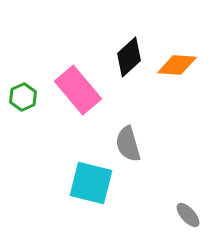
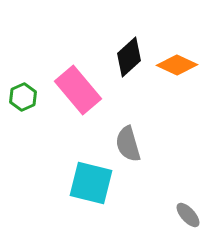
orange diamond: rotated 21 degrees clockwise
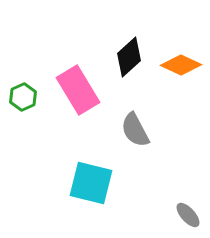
orange diamond: moved 4 px right
pink rectangle: rotated 9 degrees clockwise
gray semicircle: moved 7 px right, 14 px up; rotated 12 degrees counterclockwise
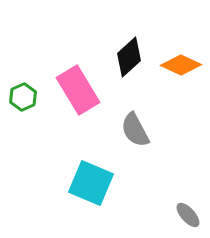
cyan square: rotated 9 degrees clockwise
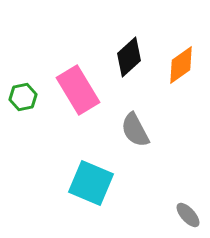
orange diamond: rotated 60 degrees counterclockwise
green hexagon: rotated 12 degrees clockwise
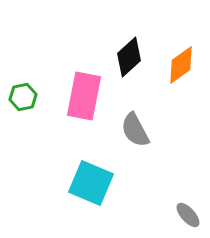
pink rectangle: moved 6 px right, 6 px down; rotated 42 degrees clockwise
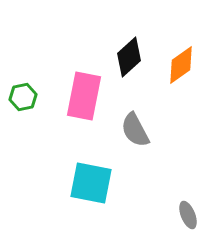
cyan square: rotated 12 degrees counterclockwise
gray ellipse: rotated 20 degrees clockwise
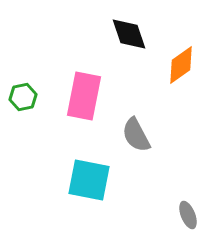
black diamond: moved 23 px up; rotated 66 degrees counterclockwise
gray semicircle: moved 1 px right, 5 px down
cyan square: moved 2 px left, 3 px up
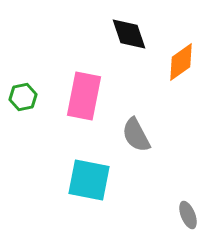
orange diamond: moved 3 px up
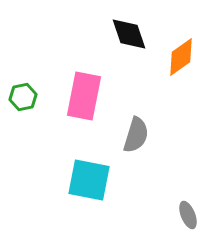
orange diamond: moved 5 px up
gray semicircle: rotated 135 degrees counterclockwise
